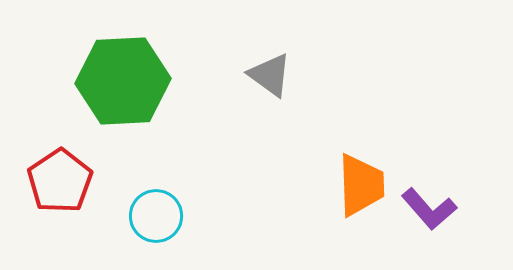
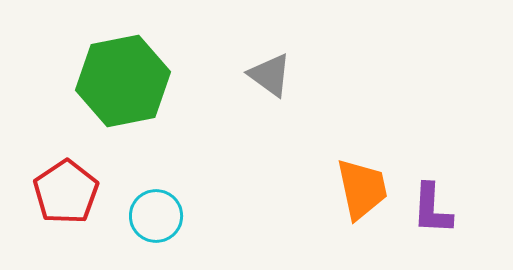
green hexagon: rotated 8 degrees counterclockwise
red pentagon: moved 6 px right, 11 px down
orange trapezoid: moved 1 px right, 4 px down; rotated 10 degrees counterclockwise
purple L-shape: moved 3 px right; rotated 44 degrees clockwise
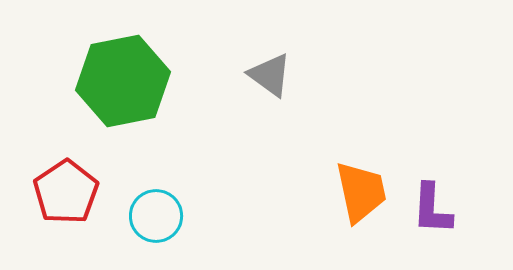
orange trapezoid: moved 1 px left, 3 px down
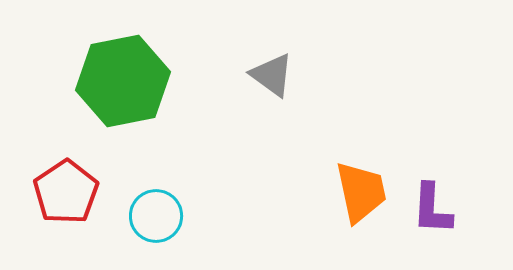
gray triangle: moved 2 px right
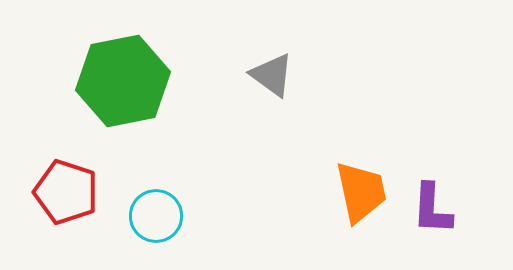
red pentagon: rotated 20 degrees counterclockwise
